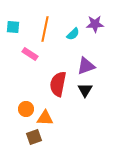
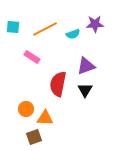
orange line: rotated 50 degrees clockwise
cyan semicircle: rotated 24 degrees clockwise
pink rectangle: moved 2 px right, 3 px down
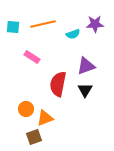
orange line: moved 2 px left, 5 px up; rotated 15 degrees clockwise
orange triangle: rotated 24 degrees counterclockwise
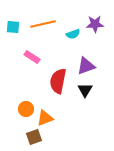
red semicircle: moved 3 px up
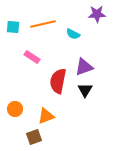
purple star: moved 2 px right, 10 px up
cyan semicircle: rotated 48 degrees clockwise
purple triangle: moved 2 px left, 1 px down
orange circle: moved 11 px left
orange triangle: moved 1 px right, 2 px up
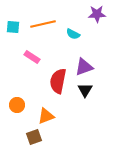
orange circle: moved 2 px right, 4 px up
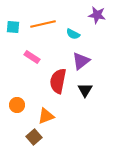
purple star: moved 1 px down; rotated 12 degrees clockwise
purple triangle: moved 3 px left, 6 px up; rotated 18 degrees counterclockwise
brown square: rotated 21 degrees counterclockwise
